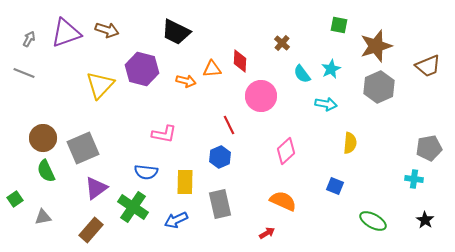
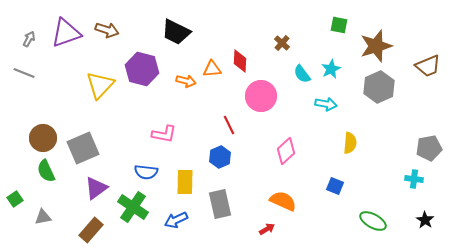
red arrow at (267, 233): moved 4 px up
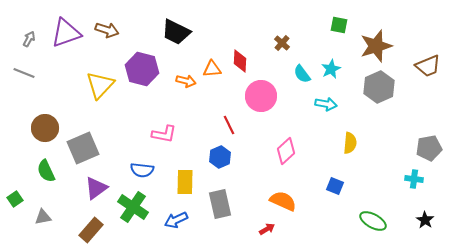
brown circle at (43, 138): moved 2 px right, 10 px up
blue semicircle at (146, 172): moved 4 px left, 2 px up
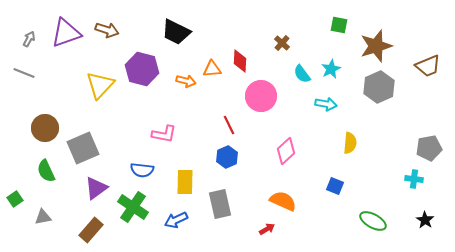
blue hexagon at (220, 157): moved 7 px right
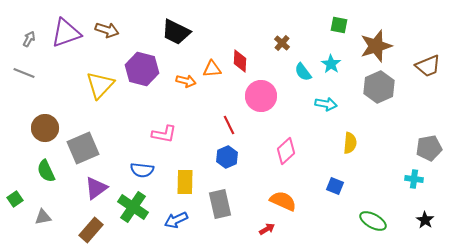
cyan star at (331, 69): moved 5 px up; rotated 12 degrees counterclockwise
cyan semicircle at (302, 74): moved 1 px right, 2 px up
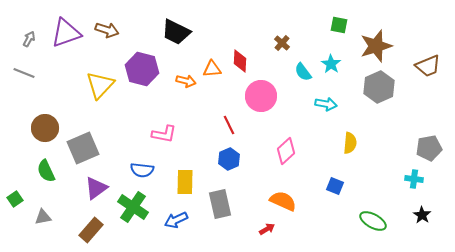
blue hexagon at (227, 157): moved 2 px right, 2 px down
black star at (425, 220): moved 3 px left, 5 px up
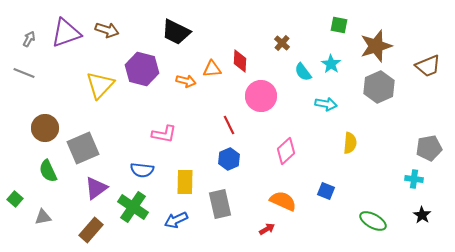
green semicircle at (46, 171): moved 2 px right
blue square at (335, 186): moved 9 px left, 5 px down
green square at (15, 199): rotated 14 degrees counterclockwise
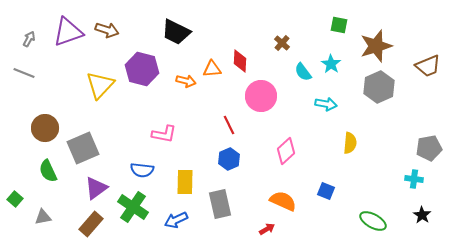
purple triangle at (66, 33): moved 2 px right, 1 px up
brown rectangle at (91, 230): moved 6 px up
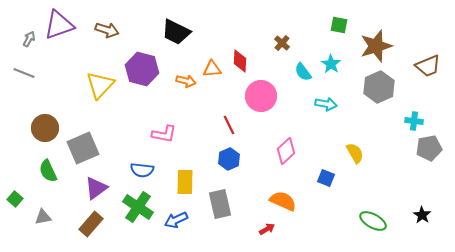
purple triangle at (68, 32): moved 9 px left, 7 px up
yellow semicircle at (350, 143): moved 5 px right, 10 px down; rotated 35 degrees counterclockwise
cyan cross at (414, 179): moved 58 px up
blue square at (326, 191): moved 13 px up
green cross at (133, 207): moved 5 px right
